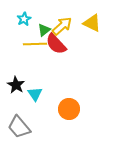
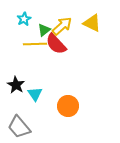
orange circle: moved 1 px left, 3 px up
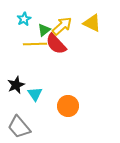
black star: rotated 18 degrees clockwise
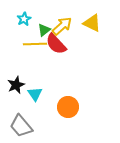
orange circle: moved 1 px down
gray trapezoid: moved 2 px right, 1 px up
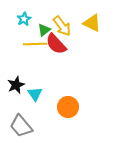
yellow arrow: rotated 95 degrees clockwise
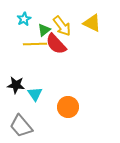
black star: rotated 30 degrees clockwise
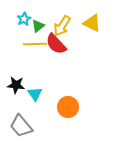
yellow arrow: rotated 70 degrees clockwise
green triangle: moved 6 px left, 4 px up
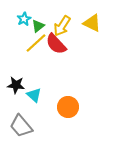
yellow line: moved 1 px right, 1 px up; rotated 40 degrees counterclockwise
cyan triangle: moved 1 px left, 1 px down; rotated 14 degrees counterclockwise
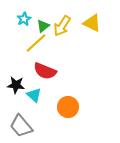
green triangle: moved 5 px right
red semicircle: moved 11 px left, 27 px down; rotated 25 degrees counterclockwise
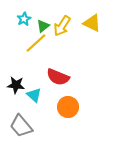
red semicircle: moved 13 px right, 6 px down
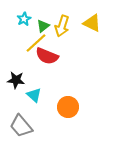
yellow arrow: rotated 15 degrees counterclockwise
red semicircle: moved 11 px left, 21 px up
black star: moved 5 px up
